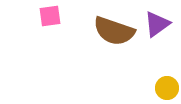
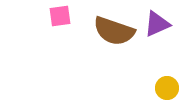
pink square: moved 10 px right
purple triangle: rotated 12 degrees clockwise
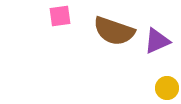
purple triangle: moved 17 px down
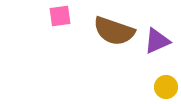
yellow circle: moved 1 px left, 1 px up
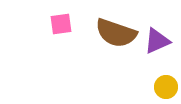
pink square: moved 1 px right, 8 px down
brown semicircle: moved 2 px right, 2 px down
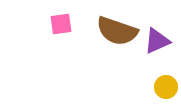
brown semicircle: moved 1 px right, 2 px up
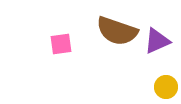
pink square: moved 20 px down
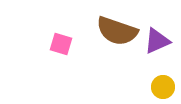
pink square: rotated 25 degrees clockwise
yellow circle: moved 3 px left
